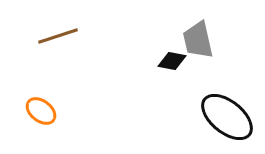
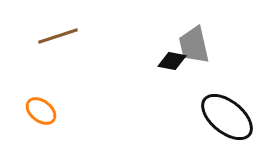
gray trapezoid: moved 4 px left, 5 px down
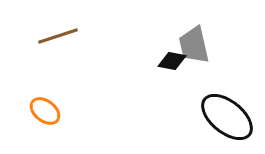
orange ellipse: moved 4 px right
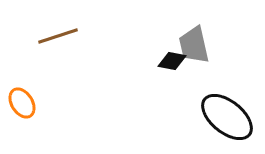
orange ellipse: moved 23 px left, 8 px up; rotated 20 degrees clockwise
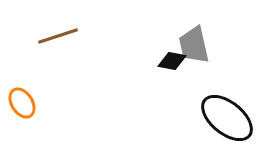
black ellipse: moved 1 px down
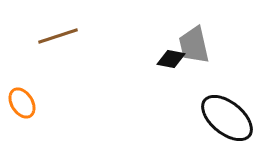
black diamond: moved 1 px left, 2 px up
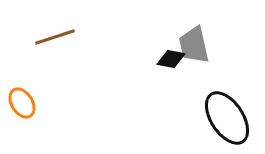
brown line: moved 3 px left, 1 px down
black ellipse: rotated 18 degrees clockwise
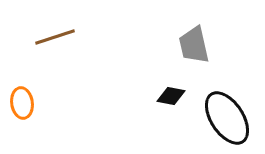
black diamond: moved 37 px down
orange ellipse: rotated 24 degrees clockwise
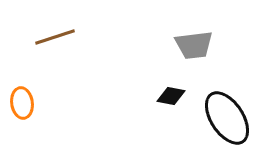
gray trapezoid: rotated 84 degrees counterclockwise
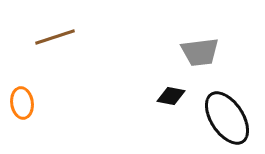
gray trapezoid: moved 6 px right, 7 px down
